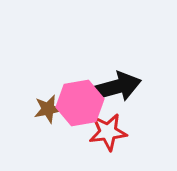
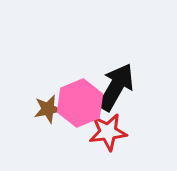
black arrow: rotated 45 degrees counterclockwise
pink hexagon: rotated 12 degrees counterclockwise
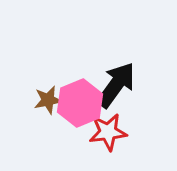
black arrow: moved 2 px up; rotated 6 degrees clockwise
brown star: moved 9 px up
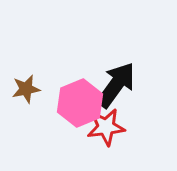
brown star: moved 22 px left, 11 px up
red star: moved 2 px left, 5 px up
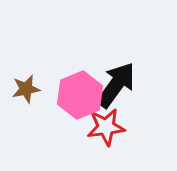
pink hexagon: moved 8 px up
